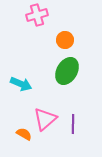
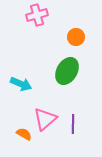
orange circle: moved 11 px right, 3 px up
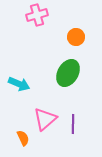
green ellipse: moved 1 px right, 2 px down
cyan arrow: moved 2 px left
orange semicircle: moved 1 px left, 4 px down; rotated 35 degrees clockwise
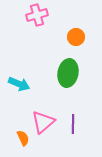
green ellipse: rotated 20 degrees counterclockwise
pink triangle: moved 2 px left, 3 px down
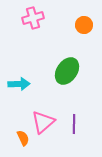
pink cross: moved 4 px left, 3 px down
orange circle: moved 8 px right, 12 px up
green ellipse: moved 1 px left, 2 px up; rotated 24 degrees clockwise
cyan arrow: rotated 25 degrees counterclockwise
purple line: moved 1 px right
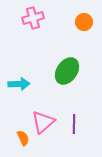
orange circle: moved 3 px up
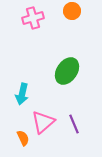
orange circle: moved 12 px left, 11 px up
cyan arrow: moved 3 px right, 10 px down; rotated 105 degrees clockwise
purple line: rotated 24 degrees counterclockwise
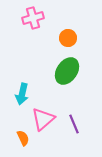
orange circle: moved 4 px left, 27 px down
pink triangle: moved 3 px up
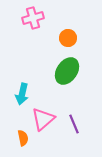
orange semicircle: rotated 14 degrees clockwise
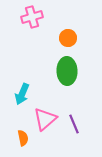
pink cross: moved 1 px left, 1 px up
green ellipse: rotated 36 degrees counterclockwise
cyan arrow: rotated 10 degrees clockwise
pink triangle: moved 2 px right
